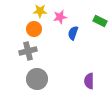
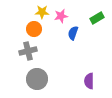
yellow star: moved 2 px right, 1 px down
pink star: moved 1 px right, 1 px up
green rectangle: moved 3 px left, 3 px up; rotated 56 degrees counterclockwise
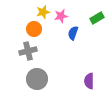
yellow star: moved 1 px right; rotated 16 degrees counterclockwise
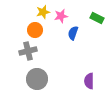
green rectangle: rotated 56 degrees clockwise
orange circle: moved 1 px right, 1 px down
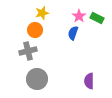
yellow star: moved 1 px left, 1 px down
pink star: moved 18 px right; rotated 24 degrees counterclockwise
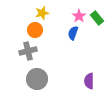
green rectangle: rotated 24 degrees clockwise
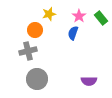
yellow star: moved 7 px right, 1 px down
green rectangle: moved 4 px right
purple semicircle: rotated 91 degrees counterclockwise
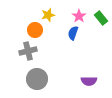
yellow star: moved 1 px left, 1 px down
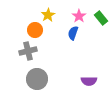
yellow star: rotated 16 degrees counterclockwise
